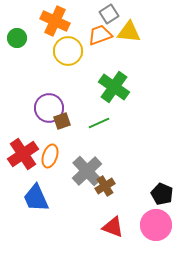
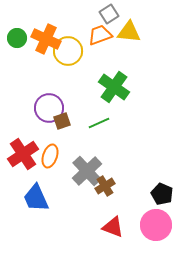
orange cross: moved 9 px left, 18 px down
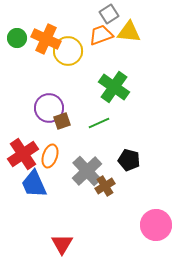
orange trapezoid: moved 1 px right
black pentagon: moved 33 px left, 34 px up; rotated 10 degrees counterclockwise
blue trapezoid: moved 2 px left, 14 px up
red triangle: moved 51 px left, 17 px down; rotated 40 degrees clockwise
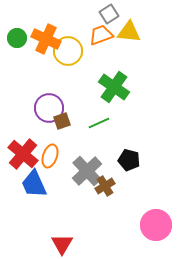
red cross: rotated 16 degrees counterclockwise
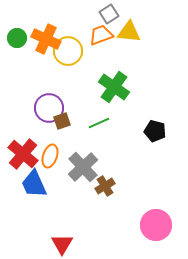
black pentagon: moved 26 px right, 29 px up
gray cross: moved 4 px left, 4 px up
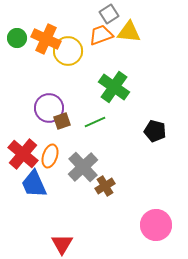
green line: moved 4 px left, 1 px up
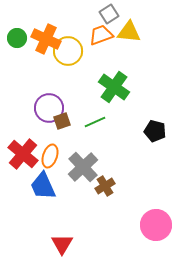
blue trapezoid: moved 9 px right, 2 px down
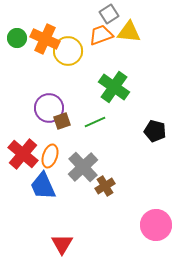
orange cross: moved 1 px left
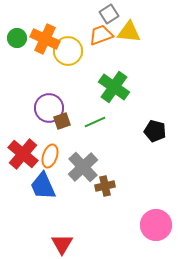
brown cross: rotated 18 degrees clockwise
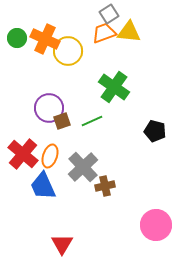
orange trapezoid: moved 3 px right, 2 px up
green line: moved 3 px left, 1 px up
